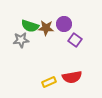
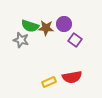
gray star: rotated 21 degrees clockwise
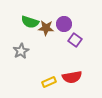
green semicircle: moved 4 px up
gray star: moved 11 px down; rotated 28 degrees clockwise
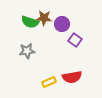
purple circle: moved 2 px left
brown star: moved 2 px left, 10 px up
gray star: moved 6 px right; rotated 21 degrees clockwise
